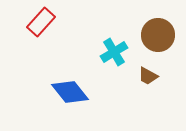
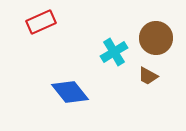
red rectangle: rotated 24 degrees clockwise
brown circle: moved 2 px left, 3 px down
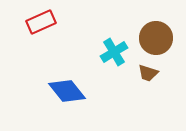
brown trapezoid: moved 3 px up; rotated 10 degrees counterclockwise
blue diamond: moved 3 px left, 1 px up
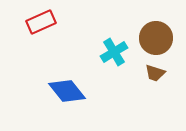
brown trapezoid: moved 7 px right
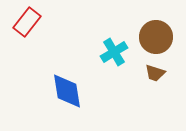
red rectangle: moved 14 px left; rotated 28 degrees counterclockwise
brown circle: moved 1 px up
blue diamond: rotated 30 degrees clockwise
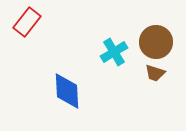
brown circle: moved 5 px down
blue diamond: rotated 6 degrees clockwise
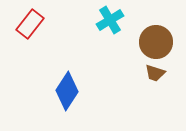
red rectangle: moved 3 px right, 2 px down
cyan cross: moved 4 px left, 32 px up
blue diamond: rotated 36 degrees clockwise
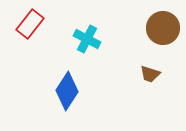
cyan cross: moved 23 px left, 19 px down; rotated 32 degrees counterclockwise
brown circle: moved 7 px right, 14 px up
brown trapezoid: moved 5 px left, 1 px down
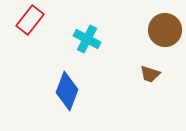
red rectangle: moved 4 px up
brown circle: moved 2 px right, 2 px down
blue diamond: rotated 12 degrees counterclockwise
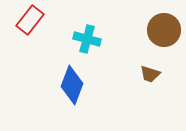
brown circle: moved 1 px left
cyan cross: rotated 12 degrees counterclockwise
blue diamond: moved 5 px right, 6 px up
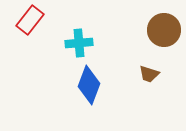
cyan cross: moved 8 px left, 4 px down; rotated 20 degrees counterclockwise
brown trapezoid: moved 1 px left
blue diamond: moved 17 px right
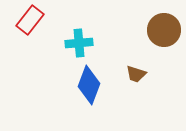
brown trapezoid: moved 13 px left
